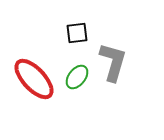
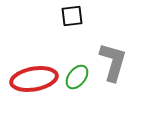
black square: moved 5 px left, 17 px up
red ellipse: rotated 57 degrees counterclockwise
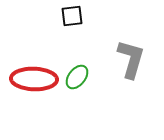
gray L-shape: moved 18 px right, 3 px up
red ellipse: rotated 12 degrees clockwise
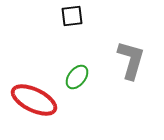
gray L-shape: moved 1 px down
red ellipse: moved 21 px down; rotated 24 degrees clockwise
